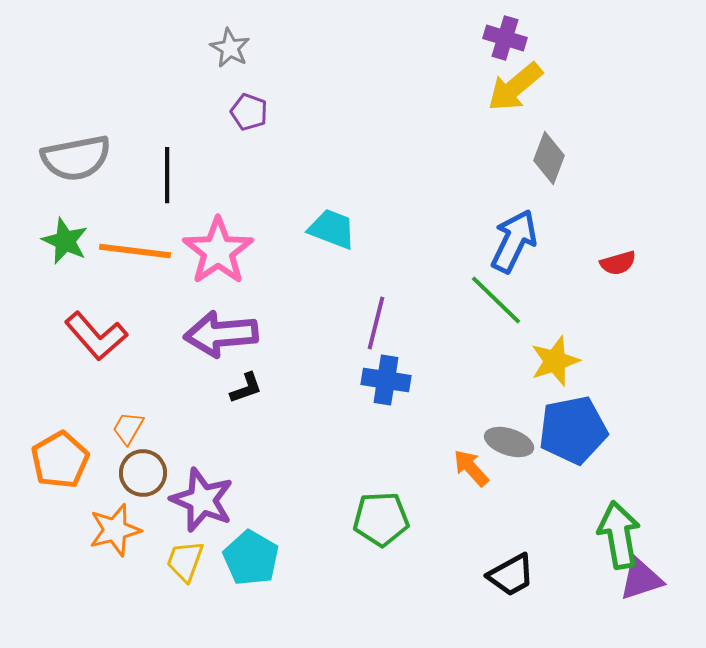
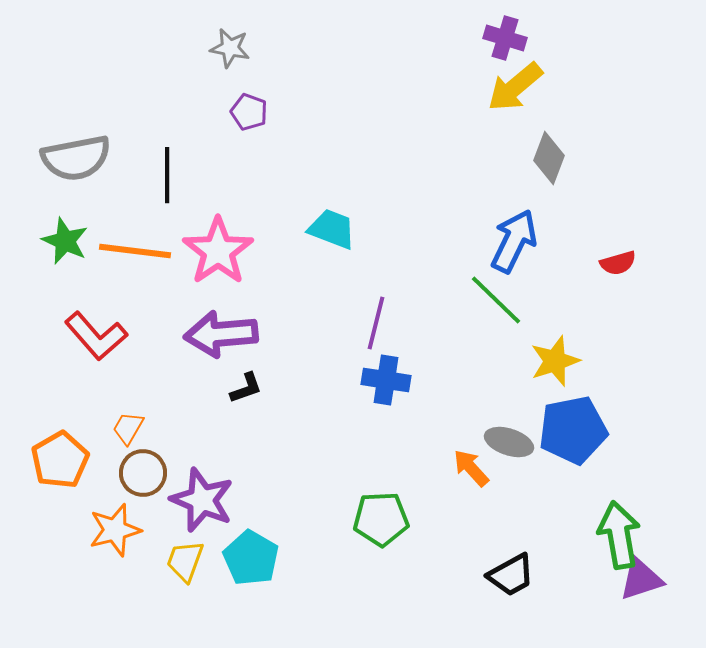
gray star: rotated 18 degrees counterclockwise
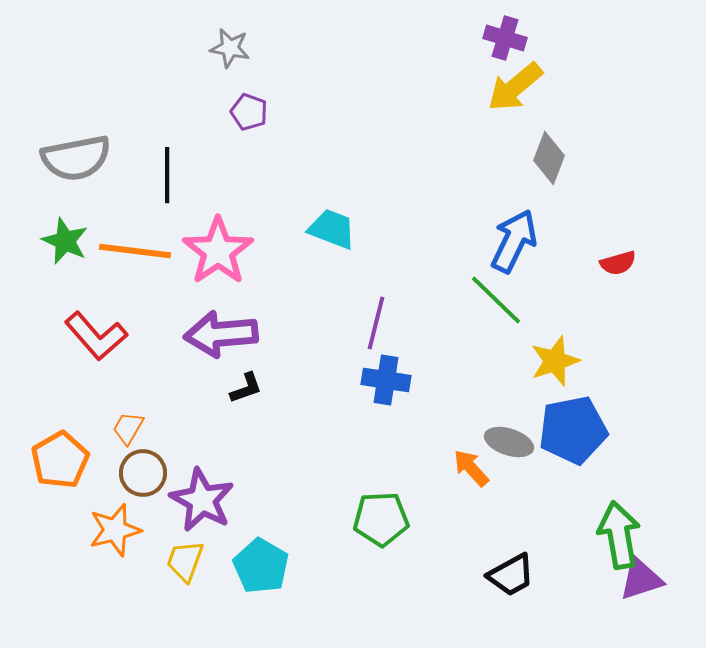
purple star: rotated 6 degrees clockwise
cyan pentagon: moved 10 px right, 8 px down
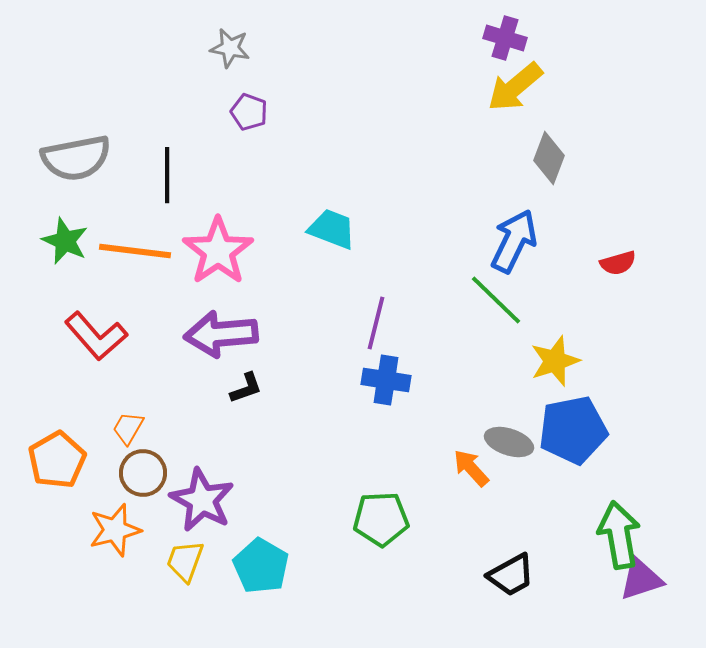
orange pentagon: moved 3 px left
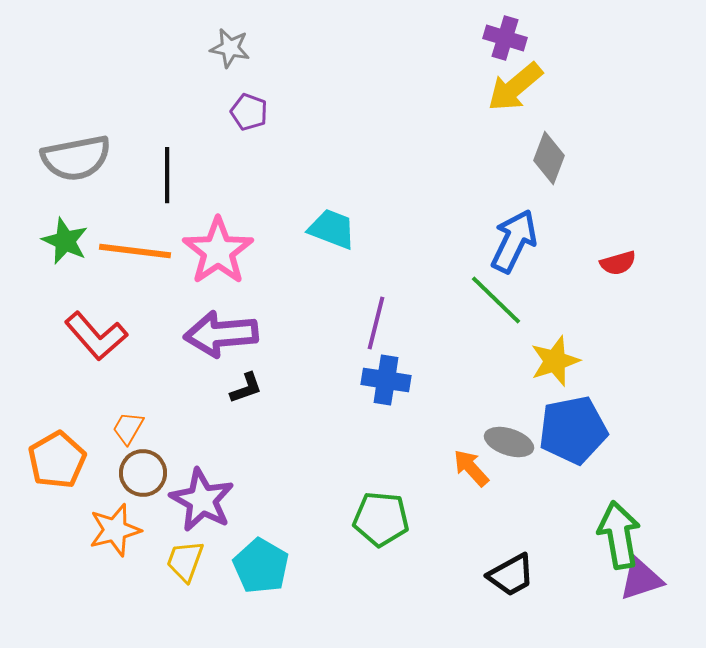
green pentagon: rotated 8 degrees clockwise
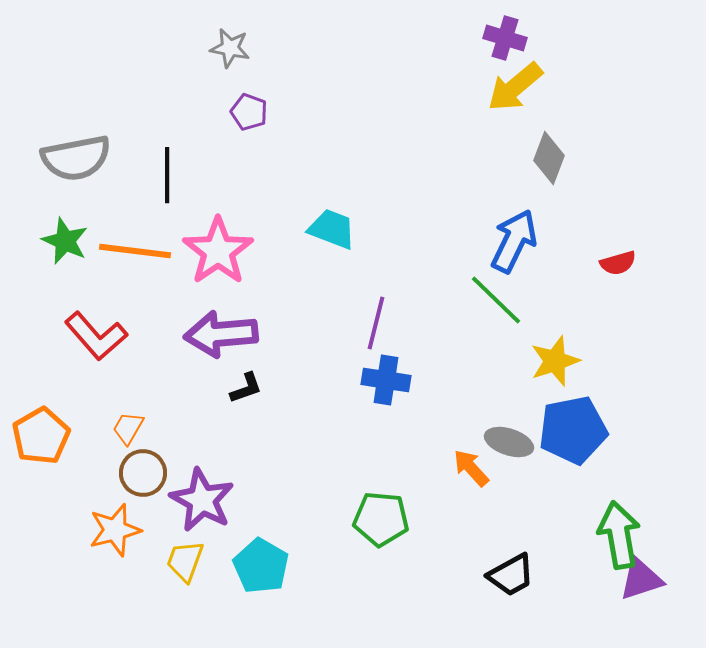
orange pentagon: moved 16 px left, 24 px up
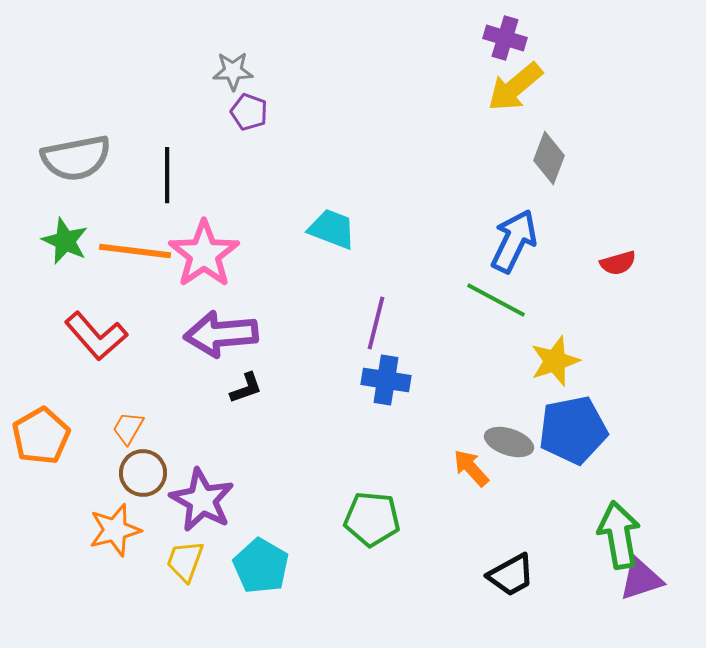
gray star: moved 3 px right, 23 px down; rotated 12 degrees counterclockwise
pink star: moved 14 px left, 3 px down
green line: rotated 16 degrees counterclockwise
green pentagon: moved 9 px left
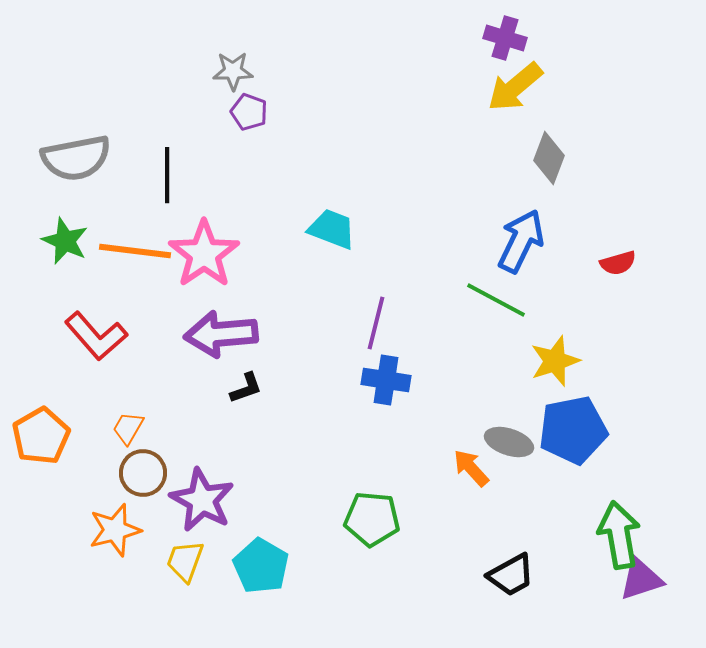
blue arrow: moved 7 px right
